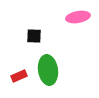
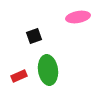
black square: rotated 21 degrees counterclockwise
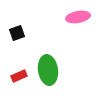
black square: moved 17 px left, 3 px up
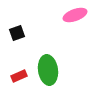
pink ellipse: moved 3 px left, 2 px up; rotated 10 degrees counterclockwise
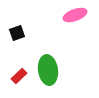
red rectangle: rotated 21 degrees counterclockwise
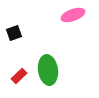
pink ellipse: moved 2 px left
black square: moved 3 px left
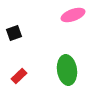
green ellipse: moved 19 px right
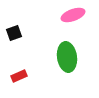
green ellipse: moved 13 px up
red rectangle: rotated 21 degrees clockwise
